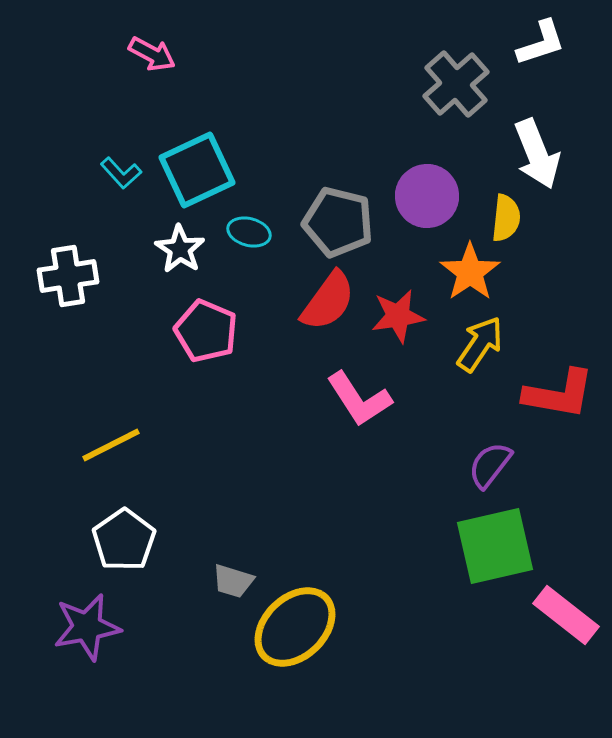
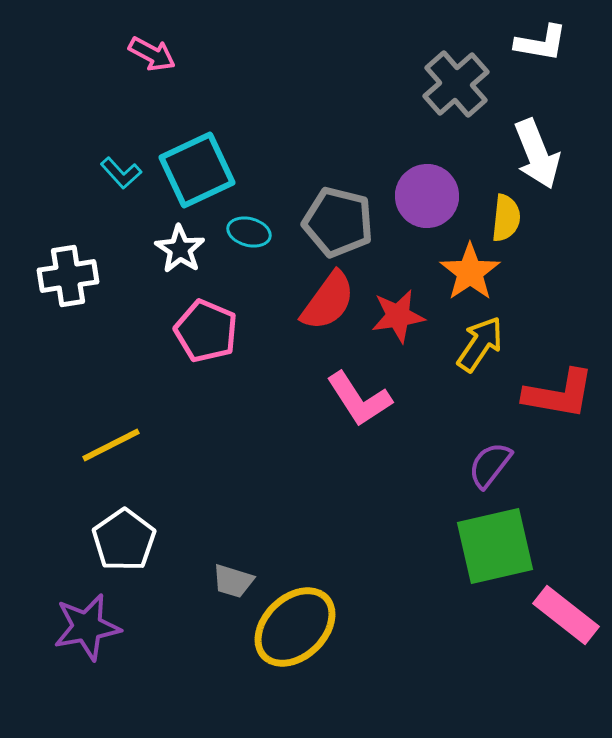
white L-shape: rotated 28 degrees clockwise
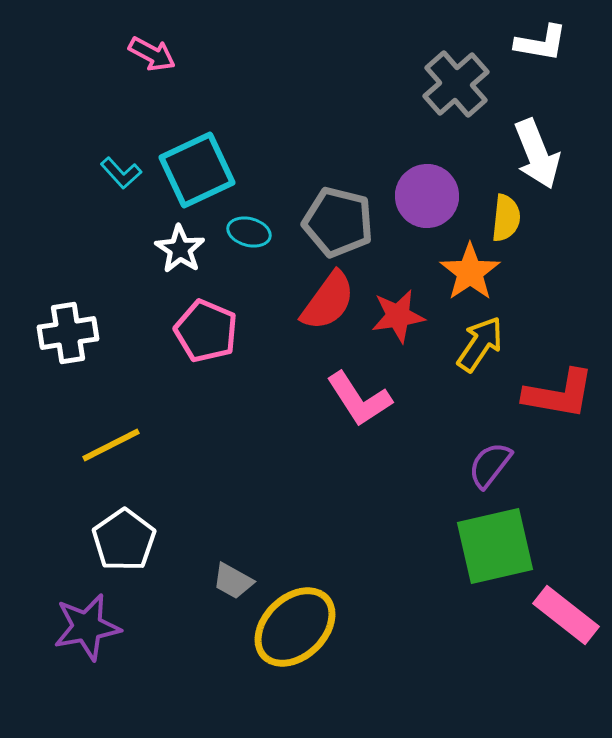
white cross: moved 57 px down
gray trapezoid: rotated 12 degrees clockwise
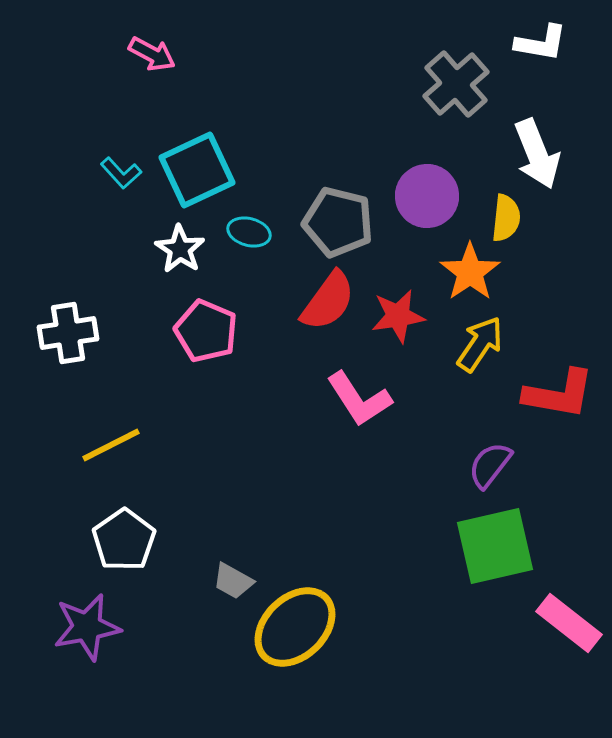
pink rectangle: moved 3 px right, 8 px down
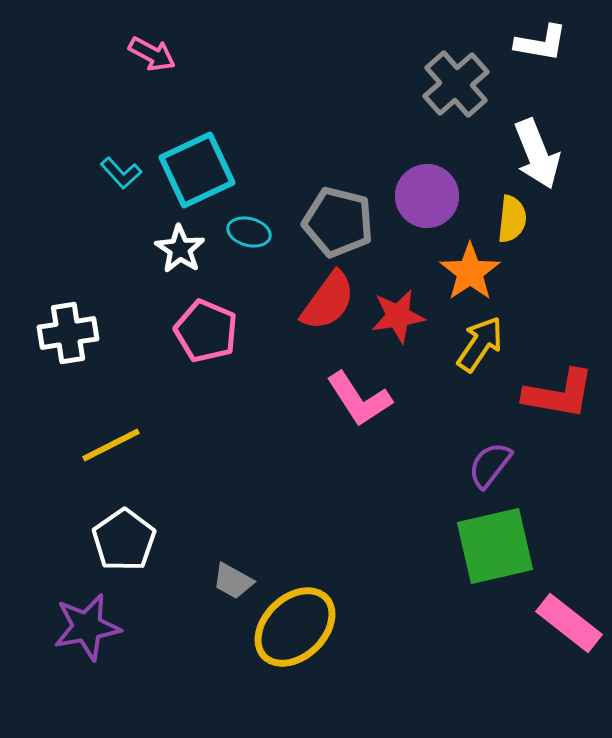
yellow semicircle: moved 6 px right, 1 px down
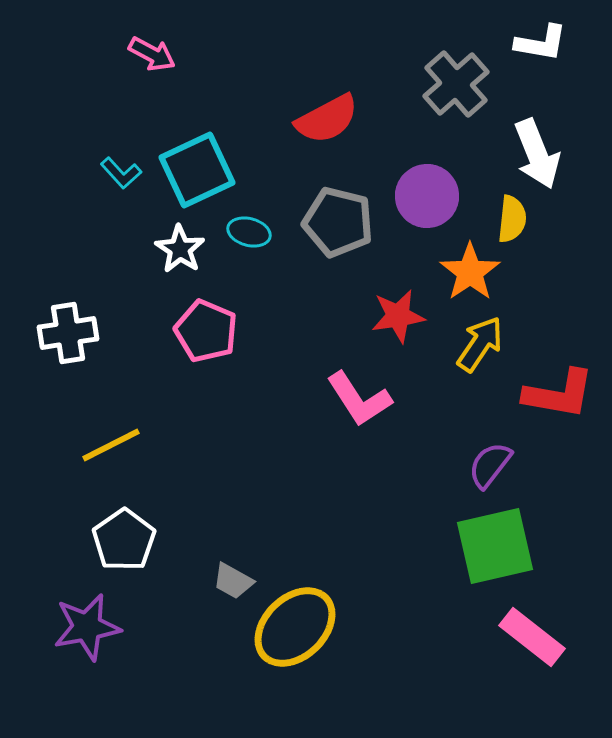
red semicircle: moved 1 px left, 182 px up; rotated 26 degrees clockwise
pink rectangle: moved 37 px left, 14 px down
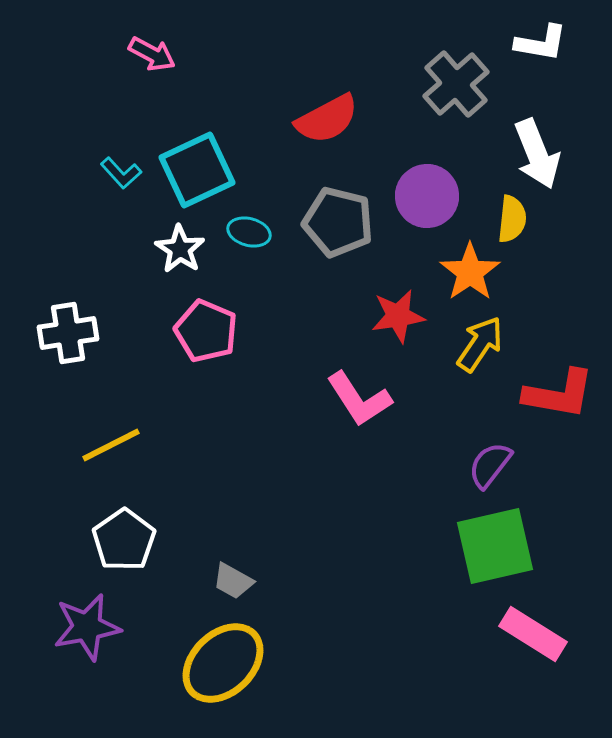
yellow ellipse: moved 72 px left, 36 px down
pink rectangle: moved 1 px right, 3 px up; rotated 6 degrees counterclockwise
